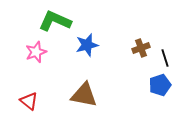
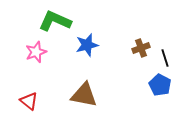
blue pentagon: rotated 25 degrees counterclockwise
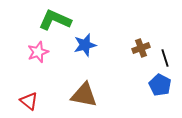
green L-shape: moved 1 px up
blue star: moved 2 px left
pink star: moved 2 px right
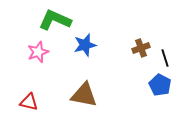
red triangle: moved 1 px down; rotated 24 degrees counterclockwise
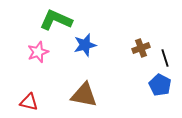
green L-shape: moved 1 px right
